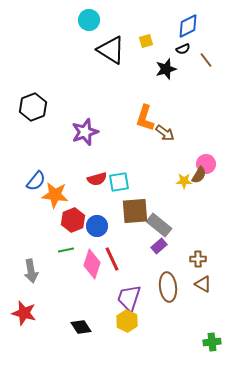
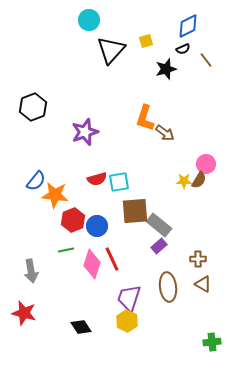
black triangle: rotated 40 degrees clockwise
brown semicircle: moved 5 px down
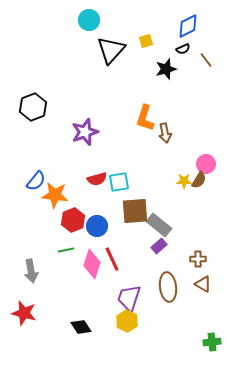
brown arrow: rotated 42 degrees clockwise
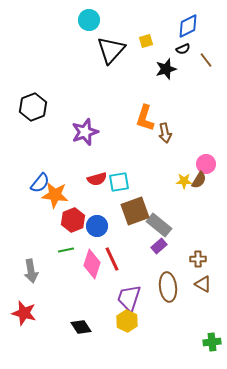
blue semicircle: moved 4 px right, 2 px down
brown square: rotated 16 degrees counterclockwise
